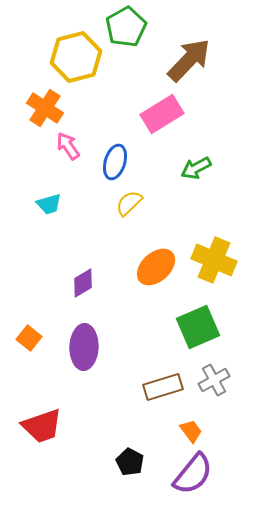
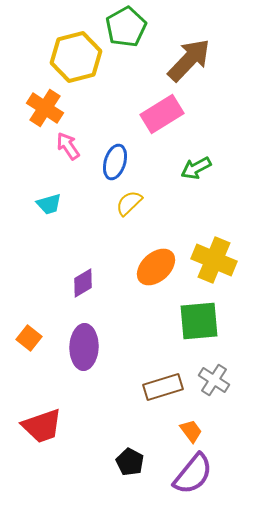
green square: moved 1 px right, 6 px up; rotated 18 degrees clockwise
gray cross: rotated 28 degrees counterclockwise
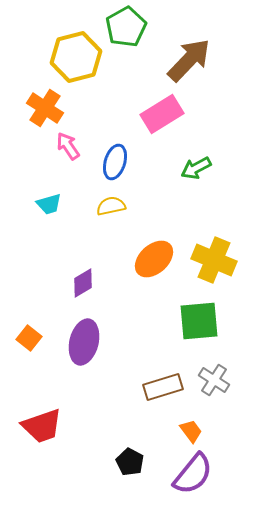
yellow semicircle: moved 18 px left, 3 px down; rotated 32 degrees clockwise
orange ellipse: moved 2 px left, 8 px up
purple ellipse: moved 5 px up; rotated 12 degrees clockwise
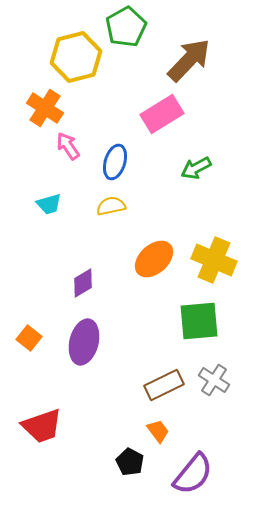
brown rectangle: moved 1 px right, 2 px up; rotated 9 degrees counterclockwise
orange trapezoid: moved 33 px left
